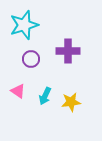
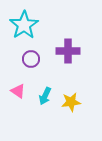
cyan star: rotated 16 degrees counterclockwise
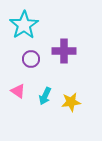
purple cross: moved 4 px left
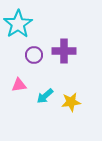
cyan star: moved 6 px left, 1 px up
purple circle: moved 3 px right, 4 px up
pink triangle: moved 1 px right, 6 px up; rotated 42 degrees counterclockwise
cyan arrow: rotated 24 degrees clockwise
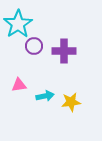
purple circle: moved 9 px up
cyan arrow: rotated 150 degrees counterclockwise
